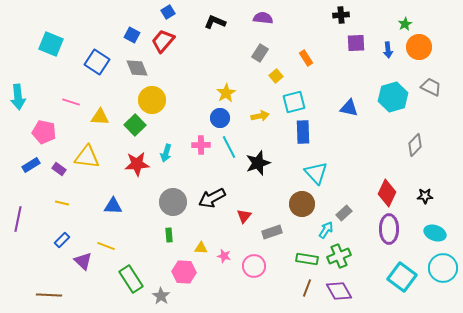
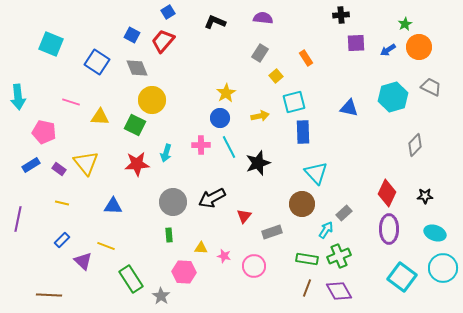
blue arrow at (388, 50): rotated 63 degrees clockwise
green square at (135, 125): rotated 20 degrees counterclockwise
yellow triangle at (87, 157): moved 1 px left, 6 px down; rotated 44 degrees clockwise
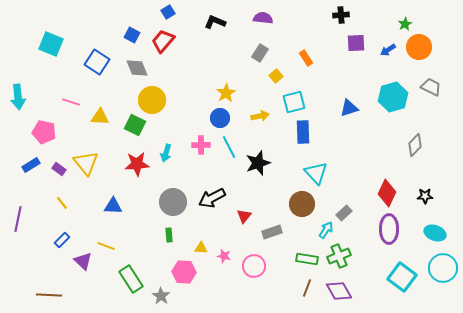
blue triangle at (349, 108): rotated 30 degrees counterclockwise
yellow line at (62, 203): rotated 40 degrees clockwise
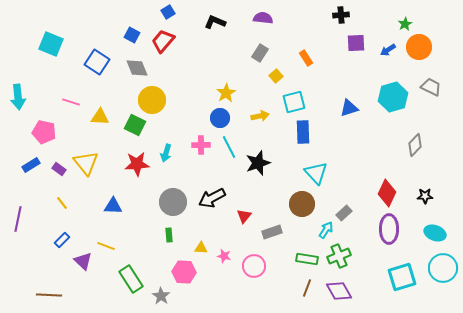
cyan square at (402, 277): rotated 36 degrees clockwise
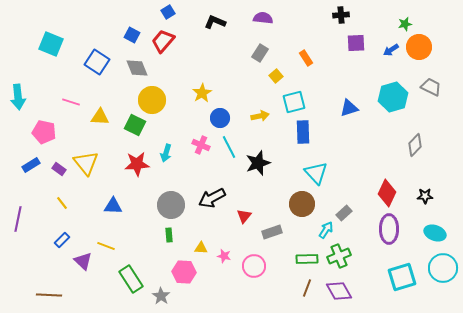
green star at (405, 24): rotated 16 degrees clockwise
blue arrow at (388, 50): moved 3 px right
yellow star at (226, 93): moved 24 px left
pink cross at (201, 145): rotated 24 degrees clockwise
gray circle at (173, 202): moved 2 px left, 3 px down
green rectangle at (307, 259): rotated 10 degrees counterclockwise
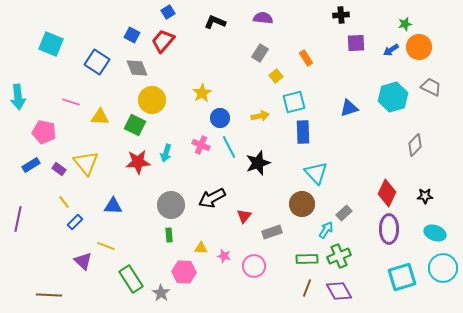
red star at (137, 164): moved 1 px right, 2 px up
yellow line at (62, 203): moved 2 px right, 1 px up
blue rectangle at (62, 240): moved 13 px right, 18 px up
gray star at (161, 296): moved 3 px up
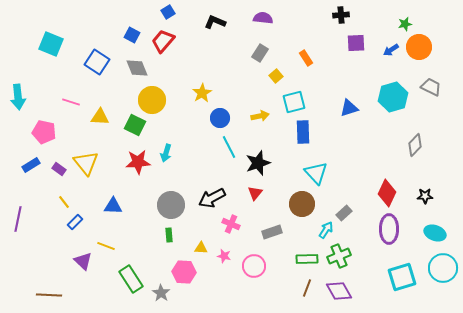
pink cross at (201, 145): moved 30 px right, 79 px down
red triangle at (244, 216): moved 11 px right, 23 px up
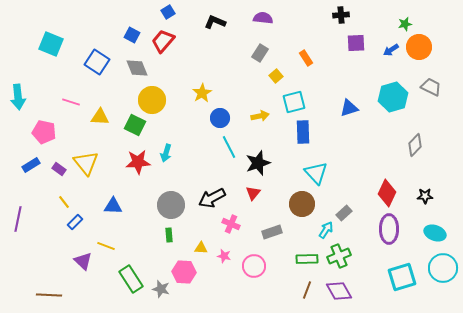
red triangle at (255, 193): moved 2 px left
brown line at (307, 288): moved 2 px down
gray star at (161, 293): moved 4 px up; rotated 18 degrees counterclockwise
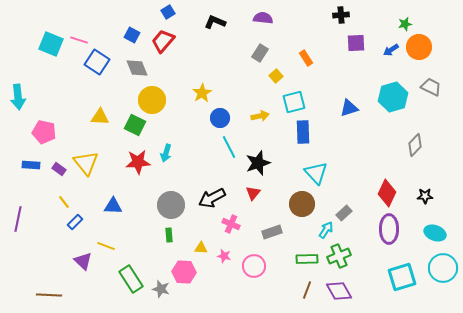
pink line at (71, 102): moved 8 px right, 62 px up
blue rectangle at (31, 165): rotated 36 degrees clockwise
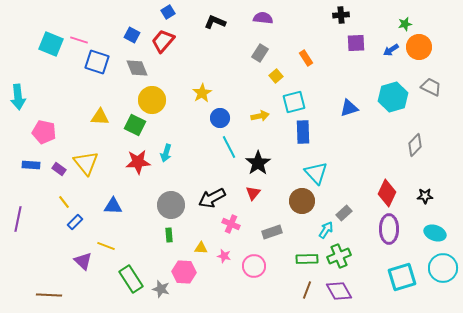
blue square at (97, 62): rotated 15 degrees counterclockwise
black star at (258, 163): rotated 15 degrees counterclockwise
brown circle at (302, 204): moved 3 px up
